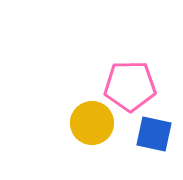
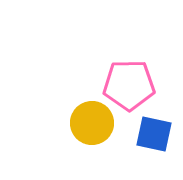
pink pentagon: moved 1 px left, 1 px up
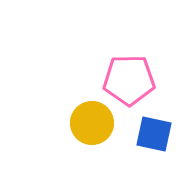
pink pentagon: moved 5 px up
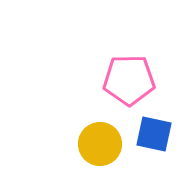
yellow circle: moved 8 px right, 21 px down
